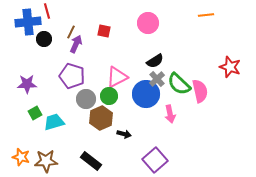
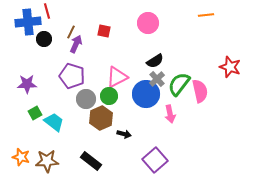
green semicircle: rotated 85 degrees clockwise
cyan trapezoid: rotated 55 degrees clockwise
brown star: moved 1 px right
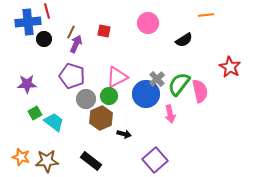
black semicircle: moved 29 px right, 21 px up
red star: rotated 10 degrees clockwise
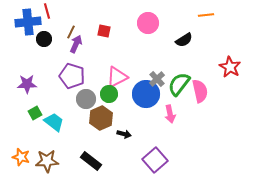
green circle: moved 2 px up
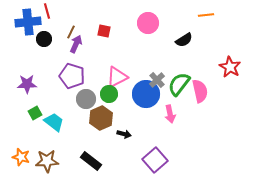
gray cross: moved 1 px down
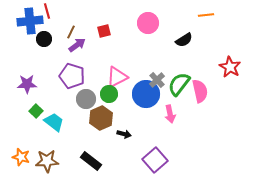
blue cross: moved 2 px right, 1 px up
red square: rotated 24 degrees counterclockwise
purple arrow: moved 1 px right, 1 px down; rotated 30 degrees clockwise
green square: moved 1 px right, 2 px up; rotated 16 degrees counterclockwise
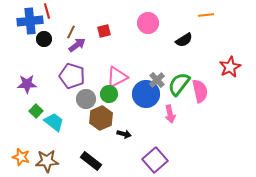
red star: rotated 15 degrees clockwise
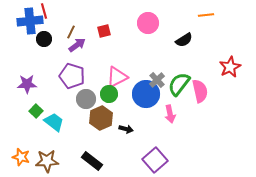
red line: moved 3 px left
black arrow: moved 2 px right, 5 px up
black rectangle: moved 1 px right
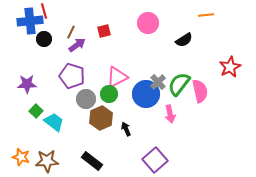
gray cross: moved 1 px right, 2 px down
black arrow: rotated 128 degrees counterclockwise
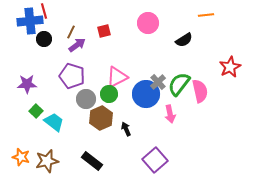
brown star: rotated 10 degrees counterclockwise
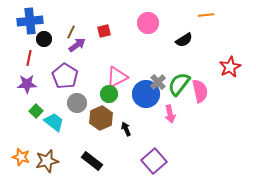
red line: moved 15 px left, 47 px down; rotated 28 degrees clockwise
purple pentagon: moved 7 px left; rotated 15 degrees clockwise
gray circle: moved 9 px left, 4 px down
purple square: moved 1 px left, 1 px down
